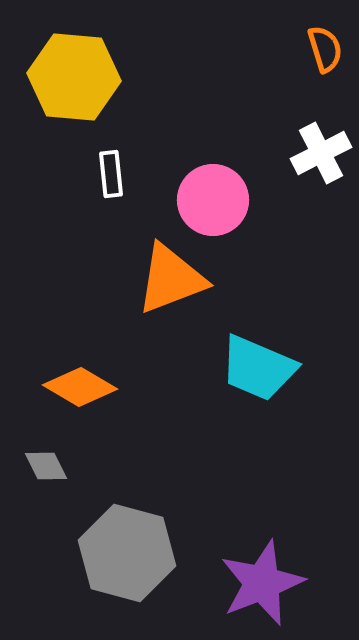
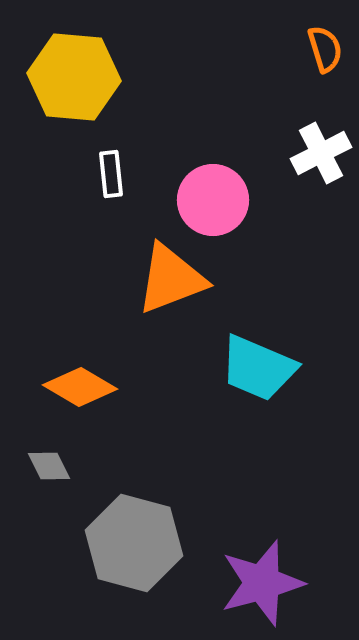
gray diamond: moved 3 px right
gray hexagon: moved 7 px right, 10 px up
purple star: rotated 6 degrees clockwise
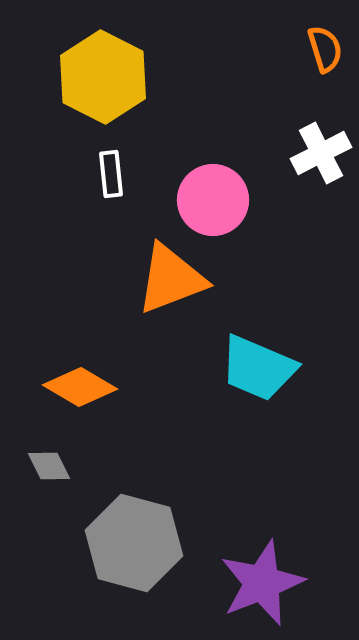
yellow hexagon: moved 29 px right; rotated 22 degrees clockwise
purple star: rotated 6 degrees counterclockwise
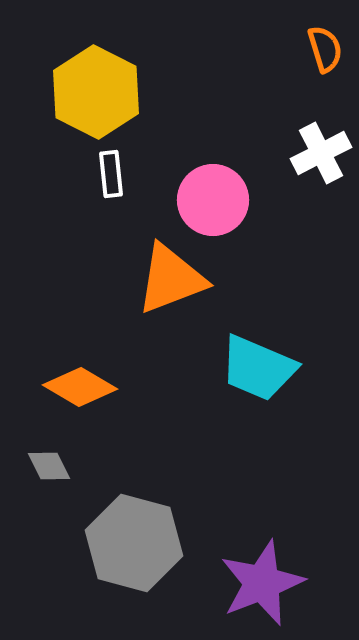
yellow hexagon: moved 7 px left, 15 px down
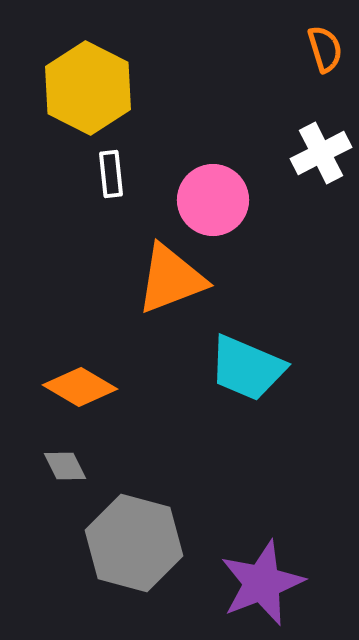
yellow hexagon: moved 8 px left, 4 px up
cyan trapezoid: moved 11 px left
gray diamond: moved 16 px right
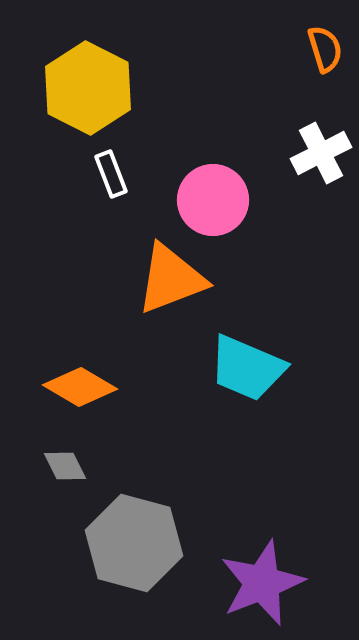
white rectangle: rotated 15 degrees counterclockwise
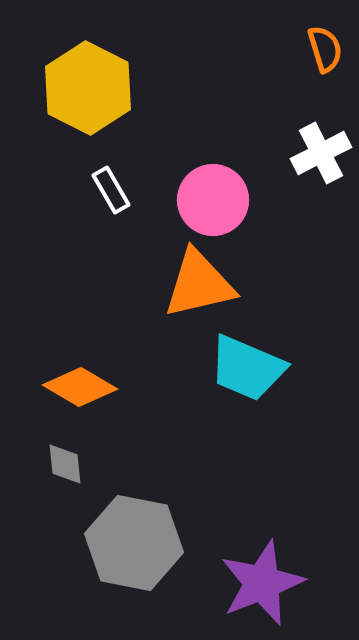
white rectangle: moved 16 px down; rotated 9 degrees counterclockwise
orange triangle: moved 28 px right, 5 px down; rotated 8 degrees clockwise
gray diamond: moved 2 px up; rotated 21 degrees clockwise
gray hexagon: rotated 4 degrees counterclockwise
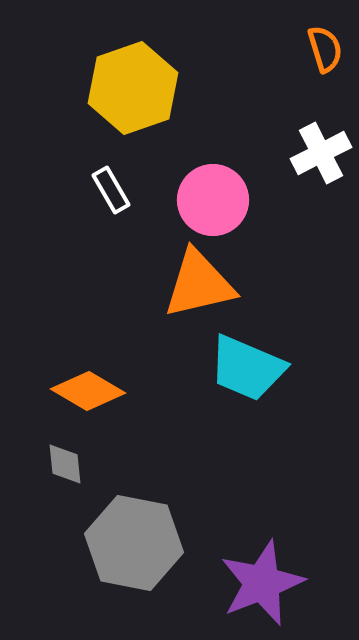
yellow hexagon: moved 45 px right; rotated 14 degrees clockwise
orange diamond: moved 8 px right, 4 px down
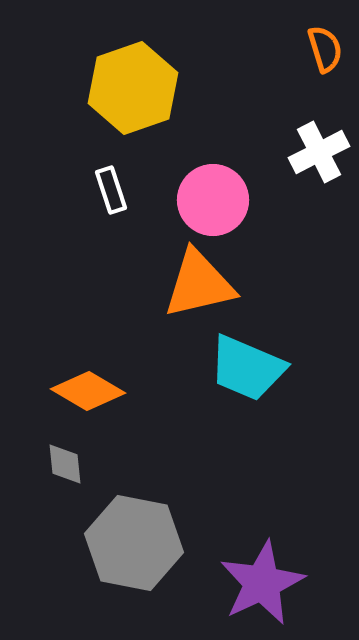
white cross: moved 2 px left, 1 px up
white rectangle: rotated 12 degrees clockwise
purple star: rotated 4 degrees counterclockwise
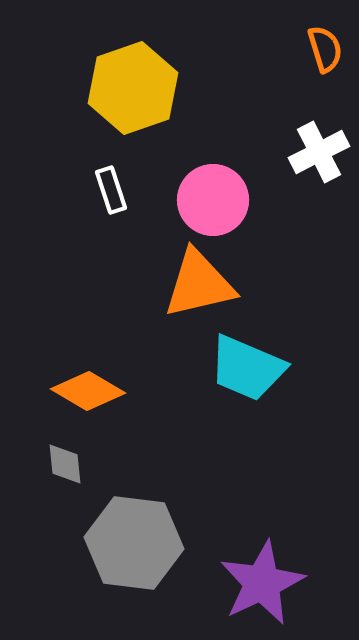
gray hexagon: rotated 4 degrees counterclockwise
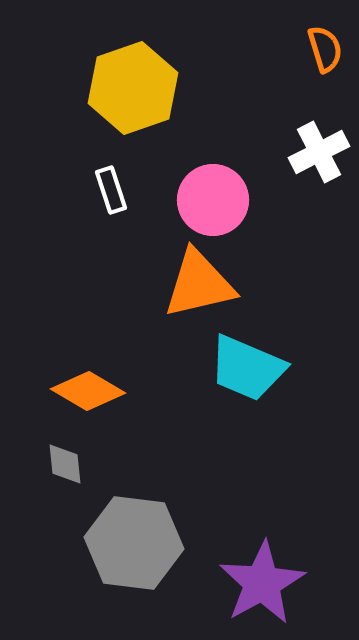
purple star: rotated 4 degrees counterclockwise
